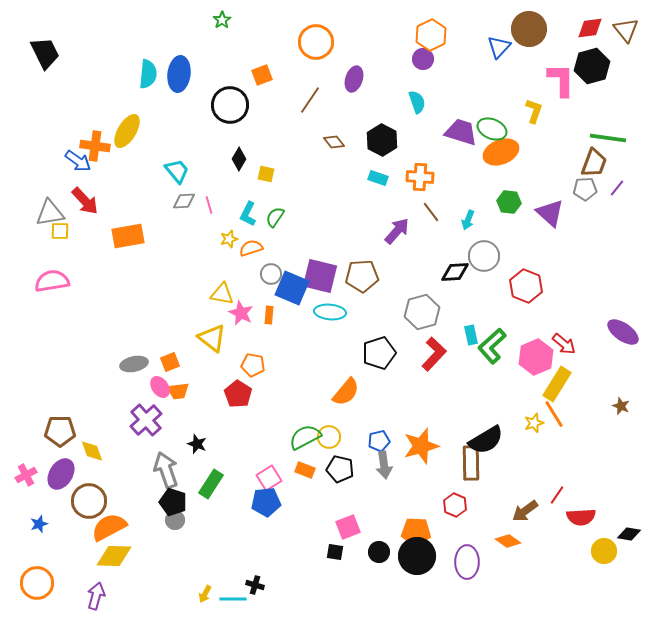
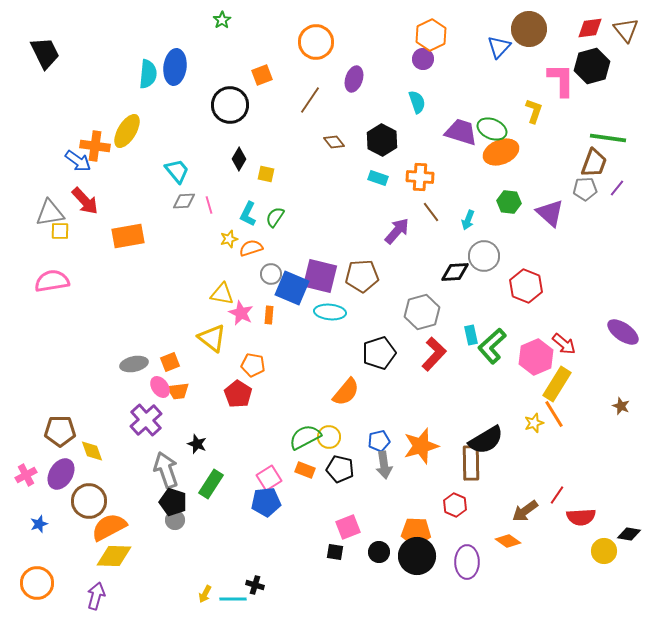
blue ellipse at (179, 74): moved 4 px left, 7 px up
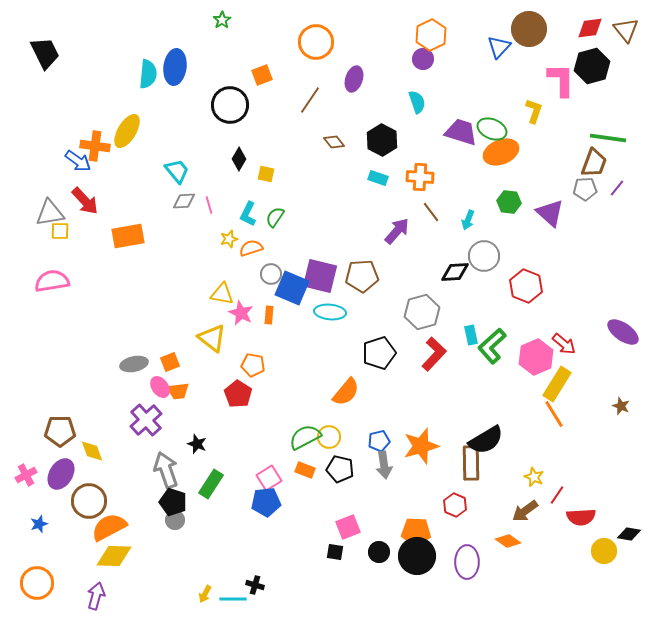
yellow star at (534, 423): moved 54 px down; rotated 30 degrees counterclockwise
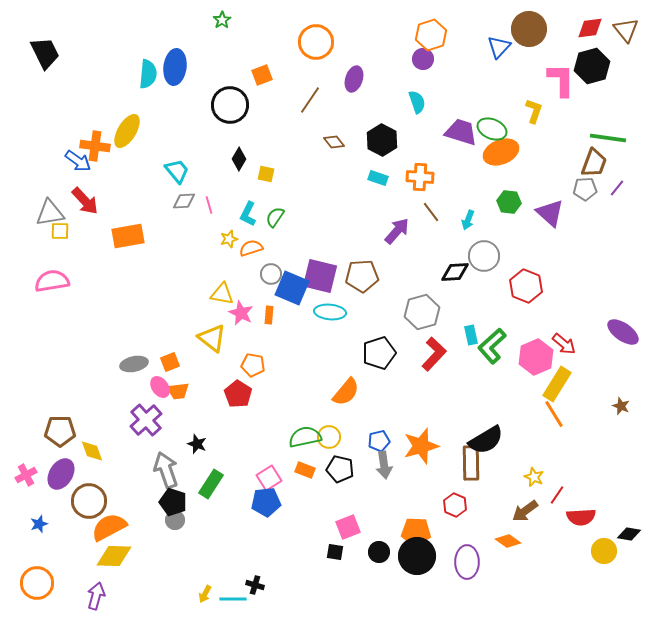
orange hexagon at (431, 35): rotated 8 degrees clockwise
green semicircle at (305, 437): rotated 16 degrees clockwise
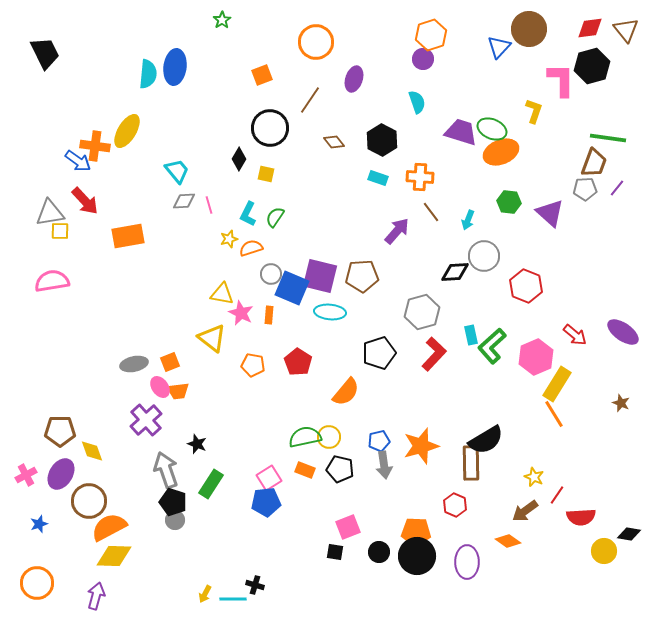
black circle at (230, 105): moved 40 px right, 23 px down
red arrow at (564, 344): moved 11 px right, 9 px up
red pentagon at (238, 394): moved 60 px right, 32 px up
brown star at (621, 406): moved 3 px up
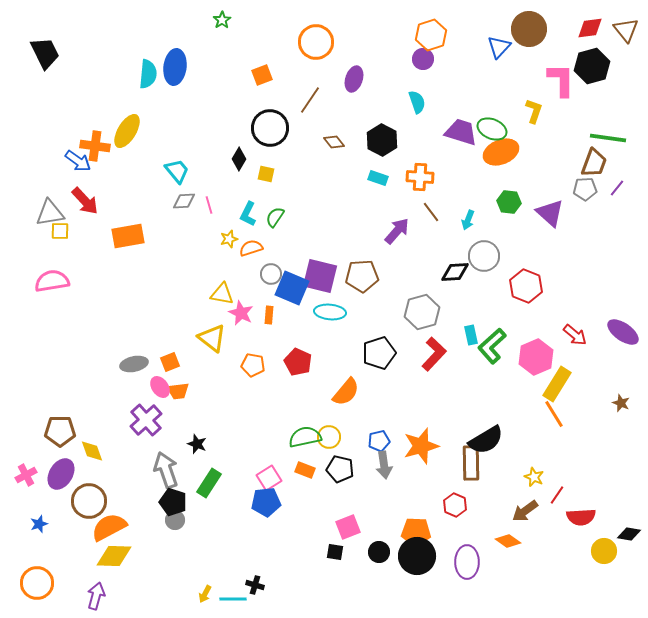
red pentagon at (298, 362): rotated 8 degrees counterclockwise
green rectangle at (211, 484): moved 2 px left, 1 px up
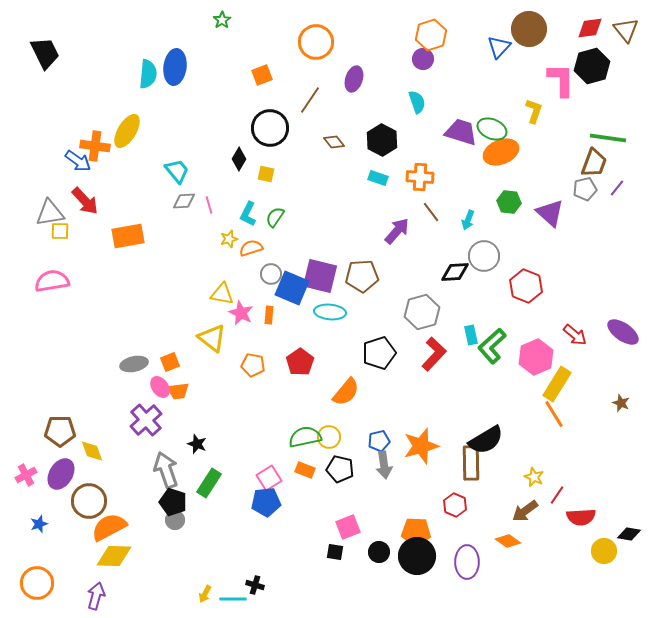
gray pentagon at (585, 189): rotated 10 degrees counterclockwise
red pentagon at (298, 362): moved 2 px right; rotated 12 degrees clockwise
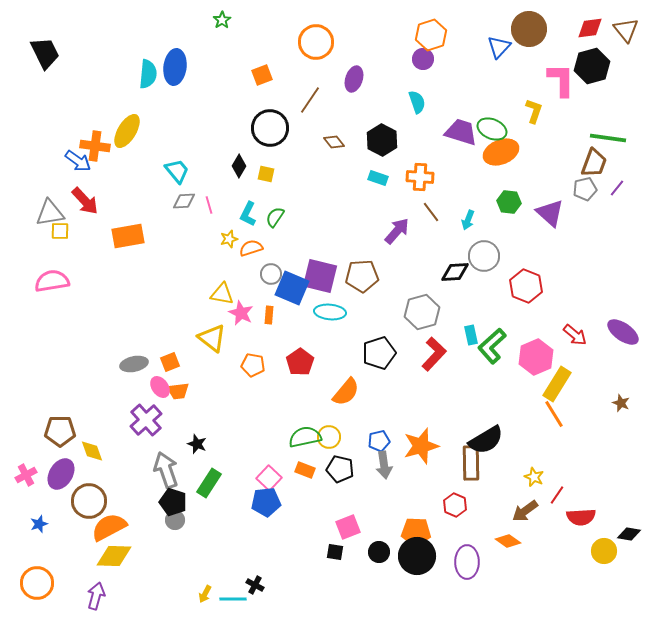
black diamond at (239, 159): moved 7 px down
pink square at (269, 478): rotated 15 degrees counterclockwise
black cross at (255, 585): rotated 12 degrees clockwise
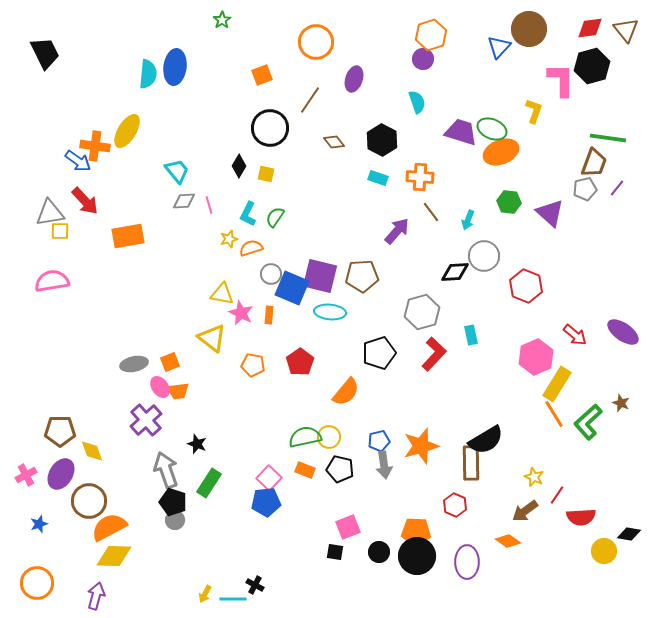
green L-shape at (492, 346): moved 96 px right, 76 px down
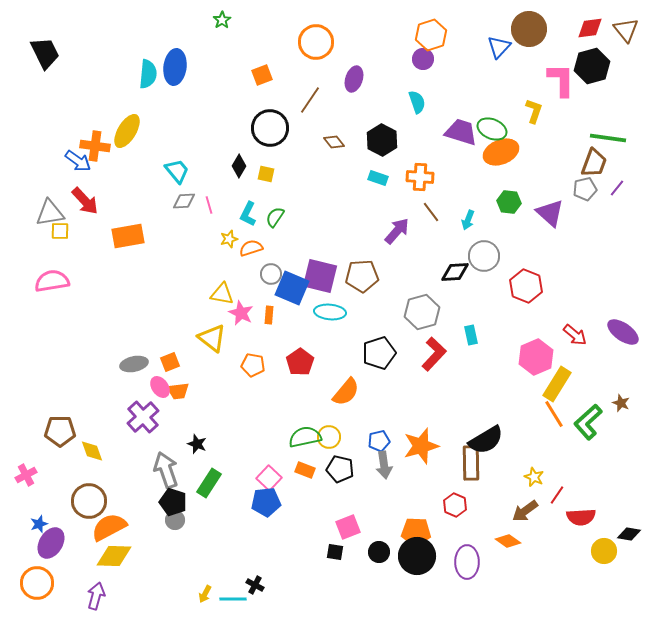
purple cross at (146, 420): moved 3 px left, 3 px up
purple ellipse at (61, 474): moved 10 px left, 69 px down
